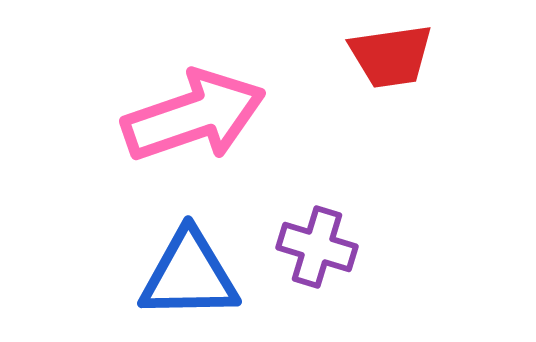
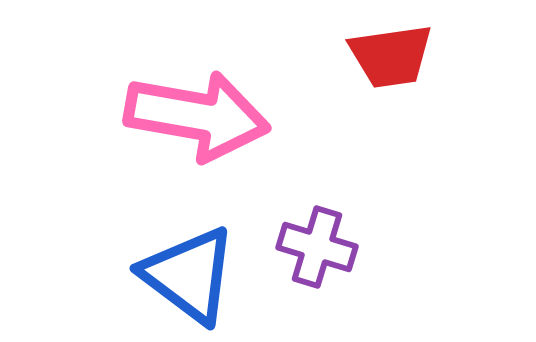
pink arrow: moved 3 px right; rotated 29 degrees clockwise
blue triangle: rotated 38 degrees clockwise
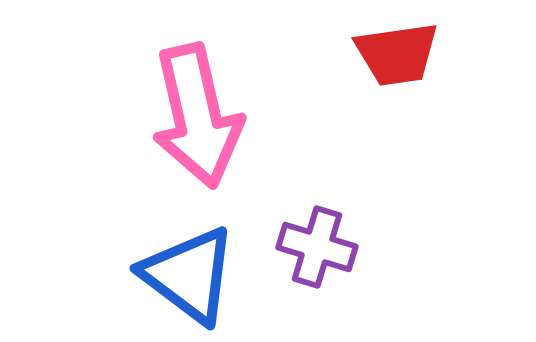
red trapezoid: moved 6 px right, 2 px up
pink arrow: rotated 67 degrees clockwise
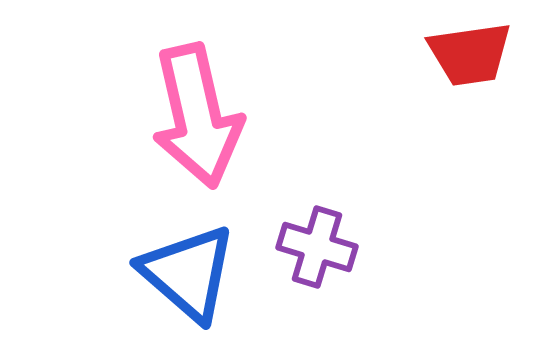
red trapezoid: moved 73 px right
blue triangle: moved 1 px left, 2 px up; rotated 4 degrees clockwise
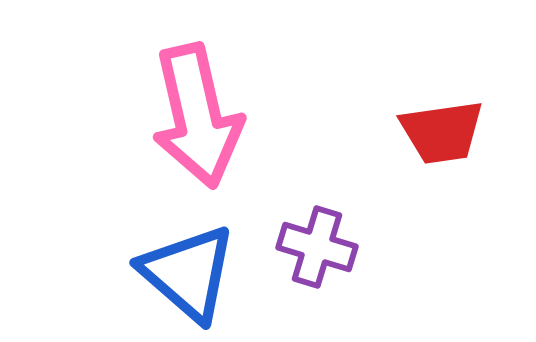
red trapezoid: moved 28 px left, 78 px down
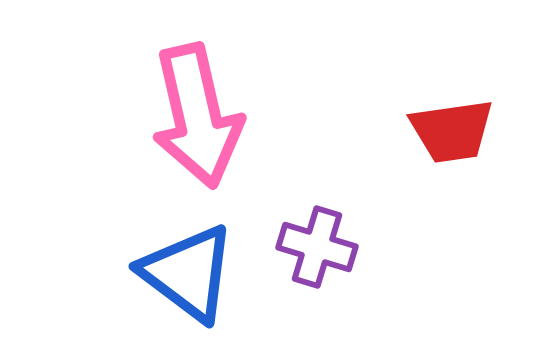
red trapezoid: moved 10 px right, 1 px up
blue triangle: rotated 4 degrees counterclockwise
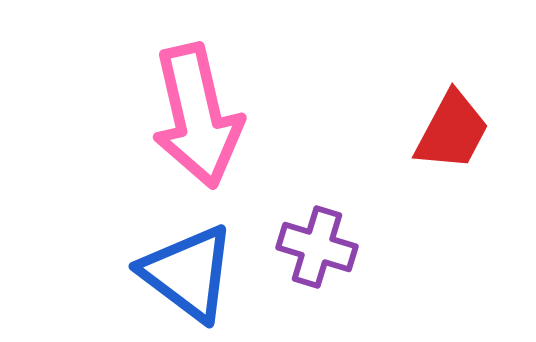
red trapezoid: rotated 54 degrees counterclockwise
